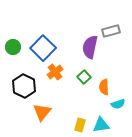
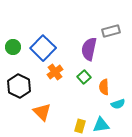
purple semicircle: moved 1 px left, 2 px down
black hexagon: moved 5 px left
orange triangle: rotated 24 degrees counterclockwise
yellow rectangle: moved 1 px down
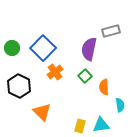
green circle: moved 1 px left, 1 px down
green square: moved 1 px right, 1 px up
cyan semicircle: moved 2 px right, 1 px down; rotated 80 degrees counterclockwise
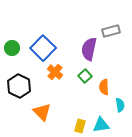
orange cross: rotated 14 degrees counterclockwise
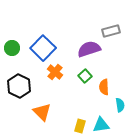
purple semicircle: rotated 60 degrees clockwise
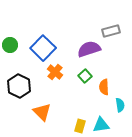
green circle: moved 2 px left, 3 px up
